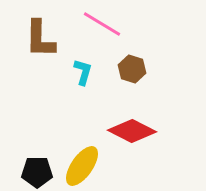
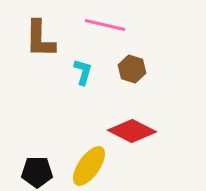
pink line: moved 3 px right, 1 px down; rotated 18 degrees counterclockwise
yellow ellipse: moved 7 px right
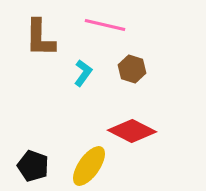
brown L-shape: moved 1 px up
cyan L-shape: moved 1 px down; rotated 20 degrees clockwise
black pentagon: moved 4 px left, 6 px up; rotated 20 degrees clockwise
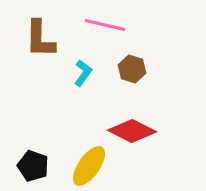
brown L-shape: moved 1 px down
